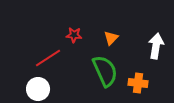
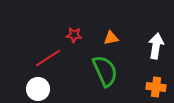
orange triangle: rotated 35 degrees clockwise
orange cross: moved 18 px right, 4 px down
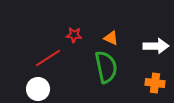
orange triangle: rotated 35 degrees clockwise
white arrow: rotated 80 degrees clockwise
green semicircle: moved 1 px right, 4 px up; rotated 12 degrees clockwise
orange cross: moved 1 px left, 4 px up
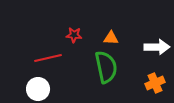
orange triangle: rotated 21 degrees counterclockwise
white arrow: moved 1 px right, 1 px down
red line: rotated 20 degrees clockwise
orange cross: rotated 30 degrees counterclockwise
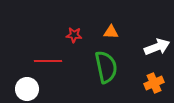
orange triangle: moved 6 px up
white arrow: rotated 20 degrees counterclockwise
red line: moved 3 px down; rotated 12 degrees clockwise
orange cross: moved 1 px left
white circle: moved 11 px left
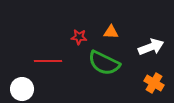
red star: moved 5 px right, 2 px down
white arrow: moved 6 px left
green semicircle: moved 2 px left, 4 px up; rotated 128 degrees clockwise
orange cross: rotated 36 degrees counterclockwise
white circle: moved 5 px left
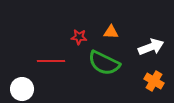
red line: moved 3 px right
orange cross: moved 2 px up
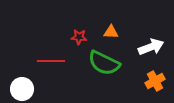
orange cross: moved 1 px right; rotated 30 degrees clockwise
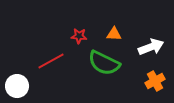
orange triangle: moved 3 px right, 2 px down
red star: moved 1 px up
red line: rotated 28 degrees counterclockwise
white circle: moved 5 px left, 3 px up
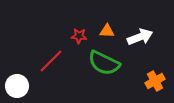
orange triangle: moved 7 px left, 3 px up
white arrow: moved 11 px left, 10 px up
red line: rotated 16 degrees counterclockwise
